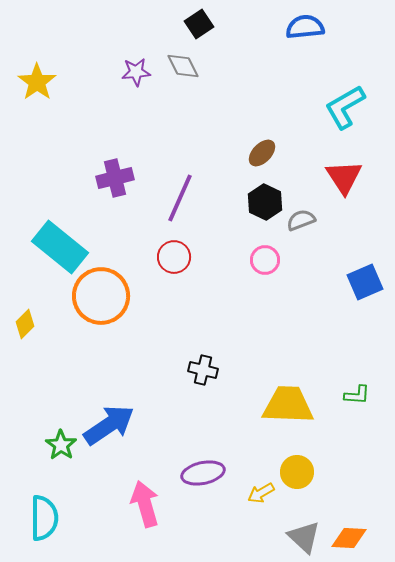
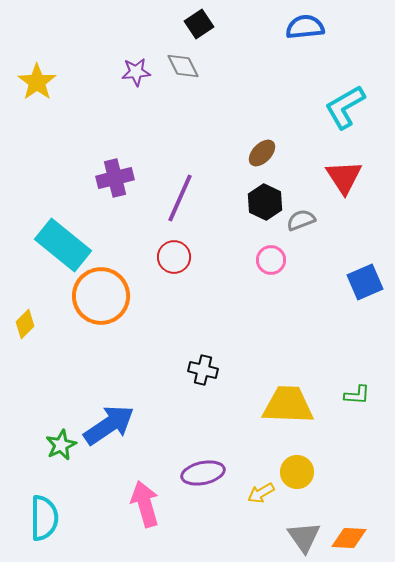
cyan rectangle: moved 3 px right, 2 px up
pink circle: moved 6 px right
green star: rotated 12 degrees clockwise
gray triangle: rotated 12 degrees clockwise
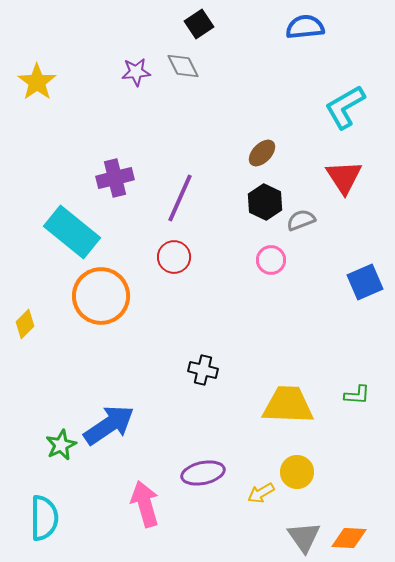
cyan rectangle: moved 9 px right, 13 px up
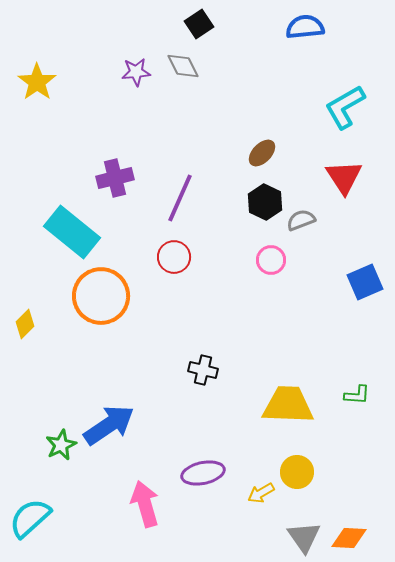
cyan semicircle: moved 14 px left; rotated 132 degrees counterclockwise
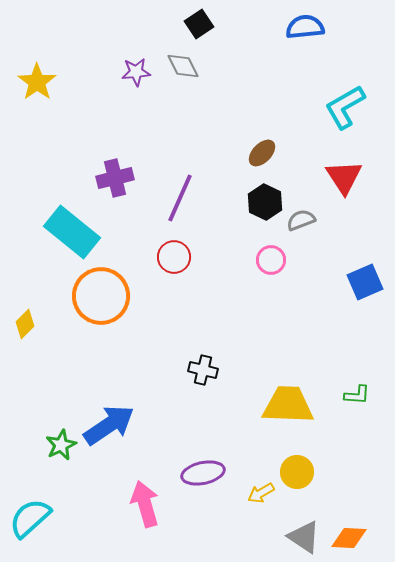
gray triangle: rotated 21 degrees counterclockwise
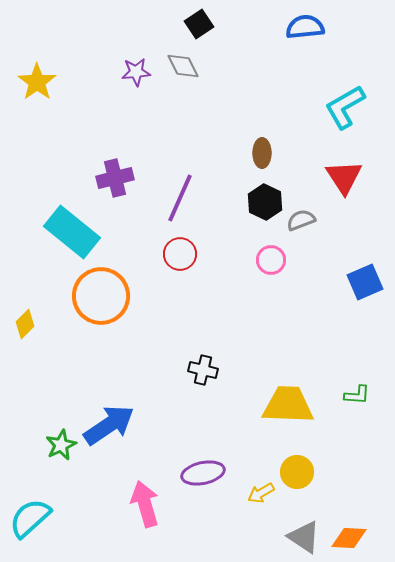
brown ellipse: rotated 44 degrees counterclockwise
red circle: moved 6 px right, 3 px up
